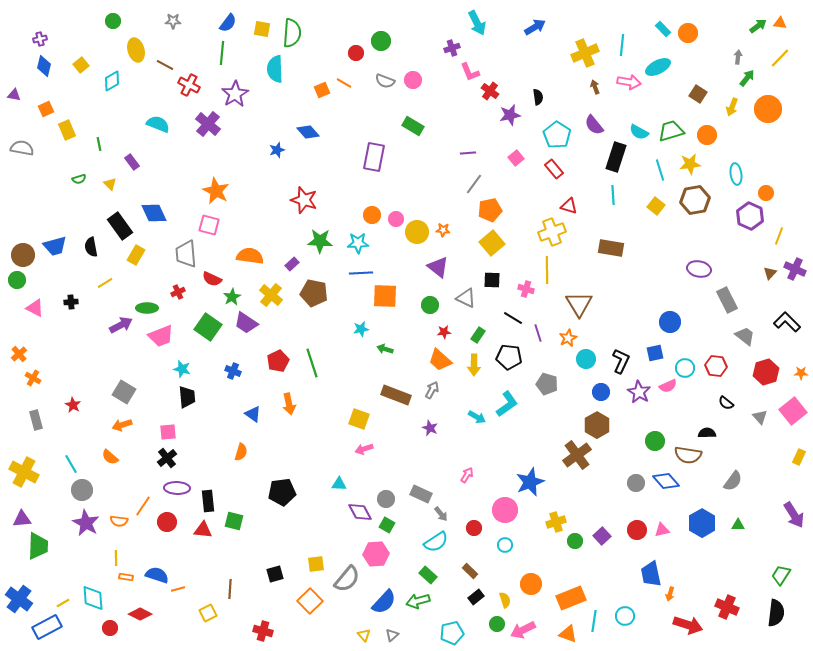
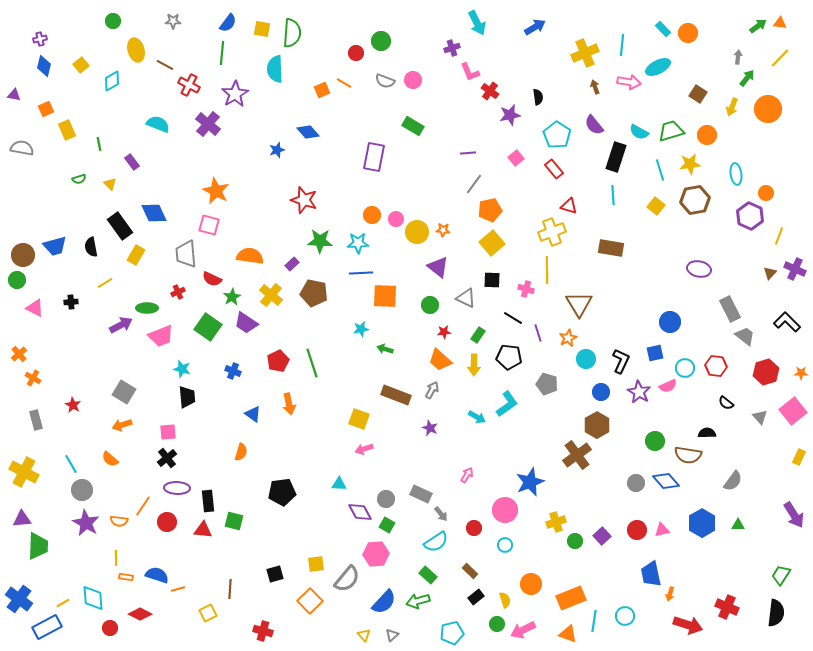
gray rectangle at (727, 300): moved 3 px right, 9 px down
orange semicircle at (110, 457): moved 2 px down
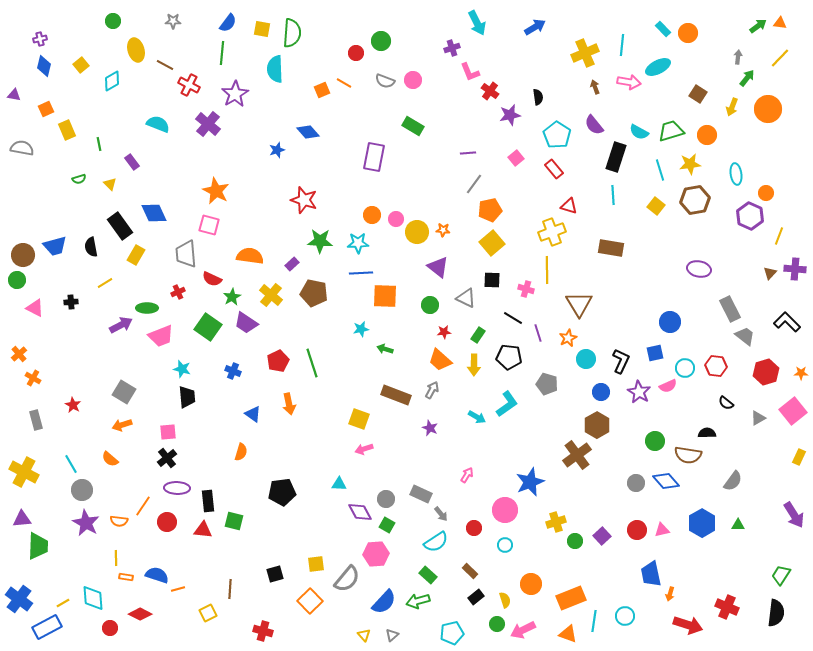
purple cross at (795, 269): rotated 20 degrees counterclockwise
gray triangle at (760, 417): moved 2 px left, 1 px down; rotated 42 degrees clockwise
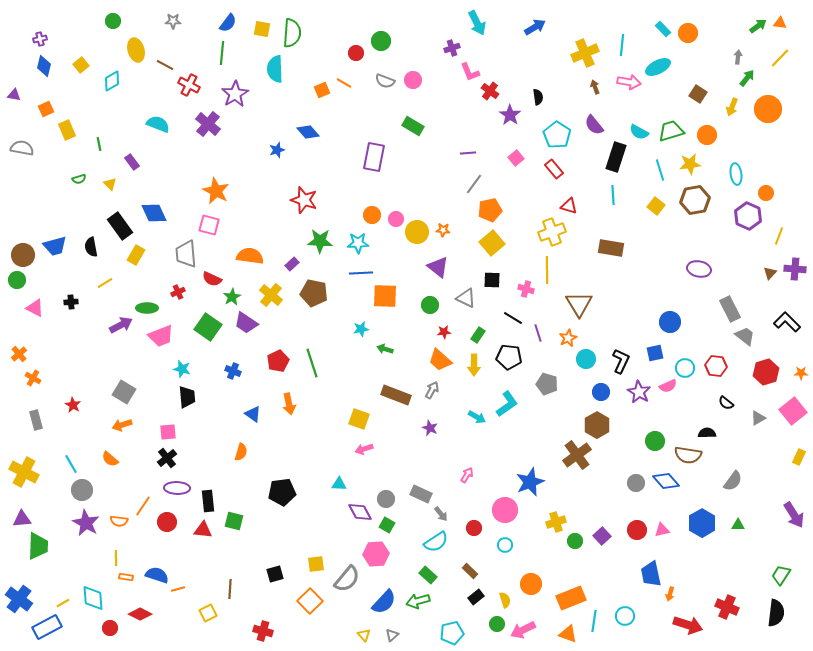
purple star at (510, 115): rotated 25 degrees counterclockwise
purple hexagon at (750, 216): moved 2 px left
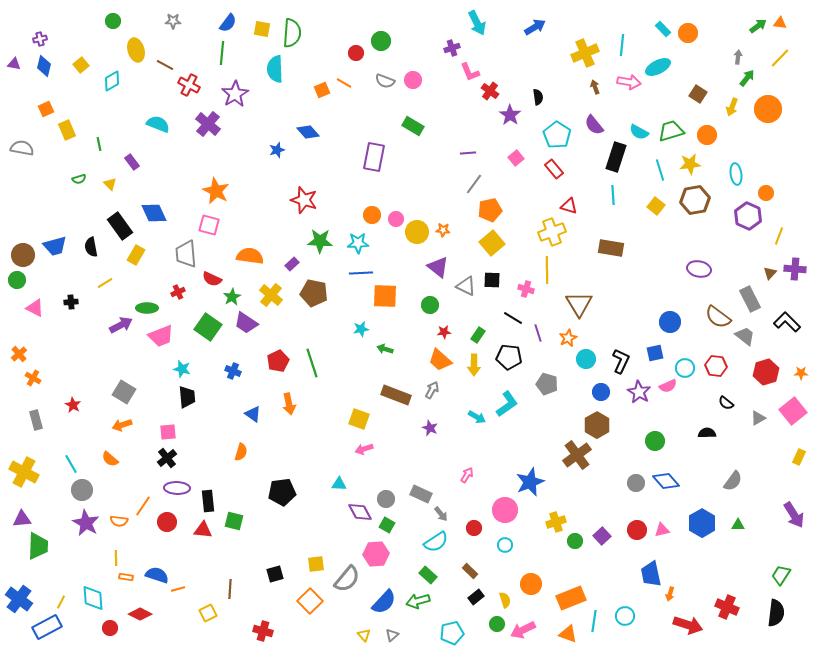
purple triangle at (14, 95): moved 31 px up
gray triangle at (466, 298): moved 12 px up
gray rectangle at (730, 309): moved 20 px right, 10 px up
brown semicircle at (688, 455): moved 30 px right, 138 px up; rotated 28 degrees clockwise
yellow line at (63, 603): moved 2 px left, 1 px up; rotated 32 degrees counterclockwise
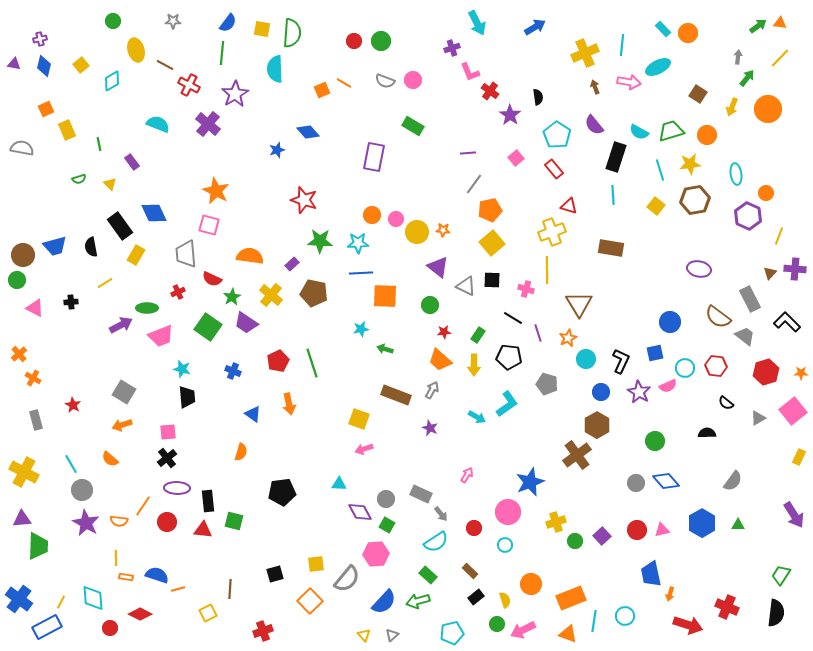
red circle at (356, 53): moved 2 px left, 12 px up
pink circle at (505, 510): moved 3 px right, 2 px down
red cross at (263, 631): rotated 36 degrees counterclockwise
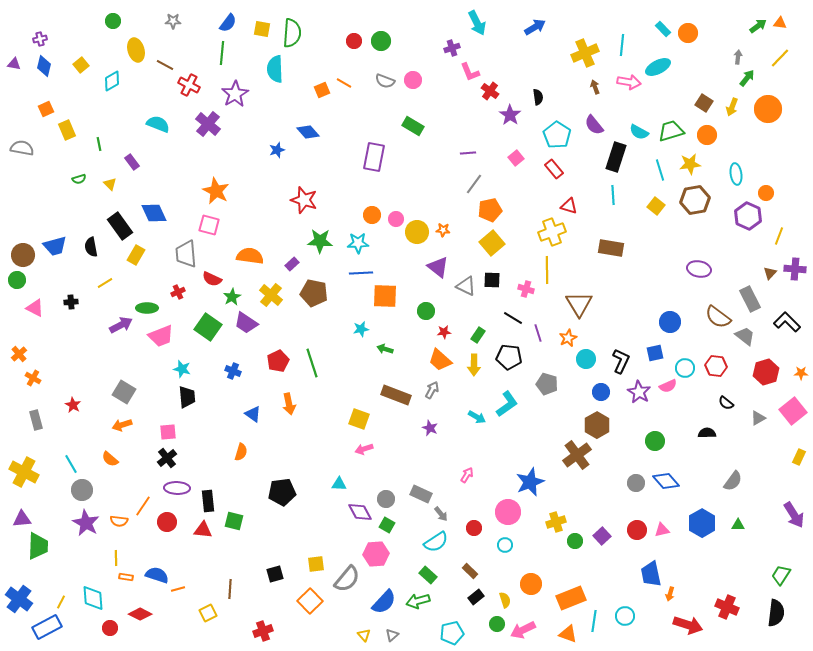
brown square at (698, 94): moved 6 px right, 9 px down
green circle at (430, 305): moved 4 px left, 6 px down
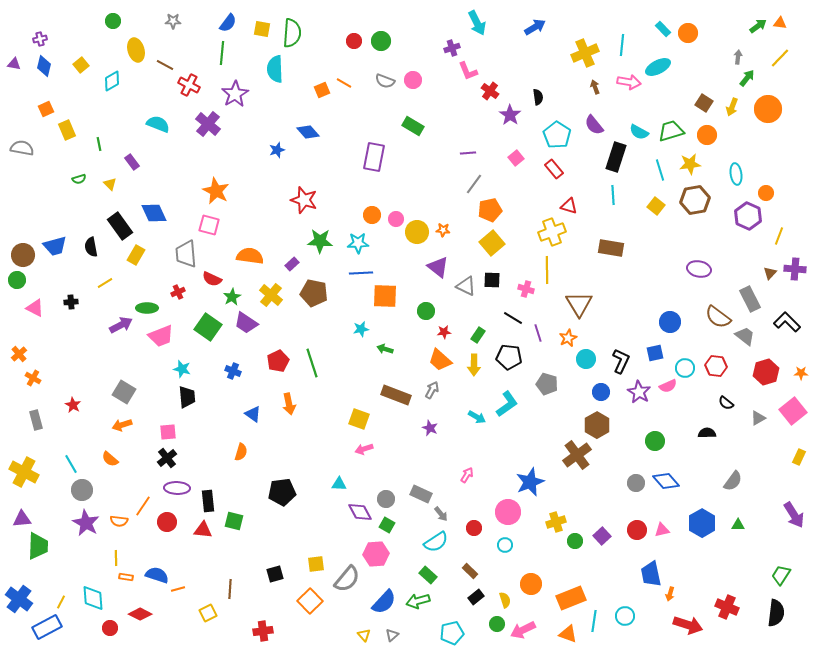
pink L-shape at (470, 72): moved 2 px left, 1 px up
red cross at (263, 631): rotated 12 degrees clockwise
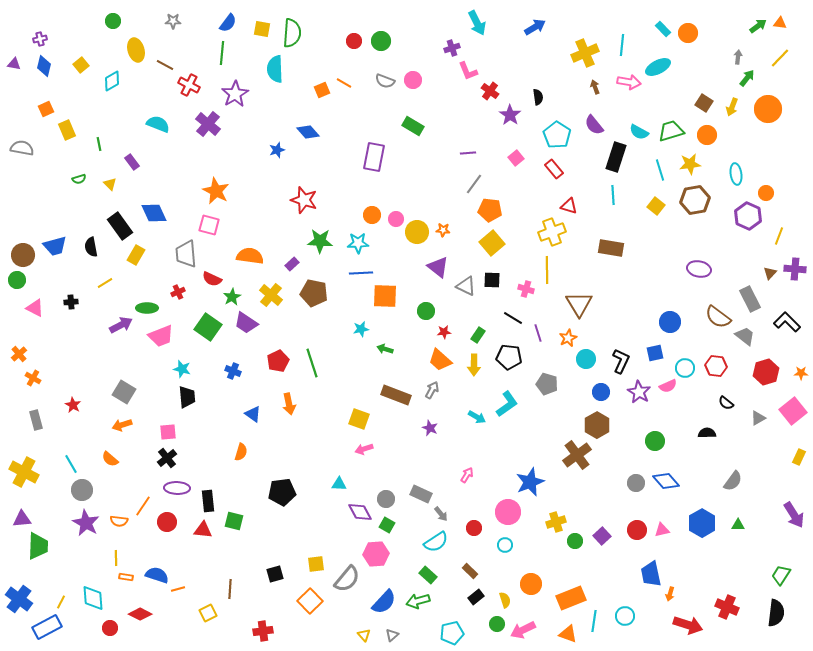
orange pentagon at (490, 210): rotated 20 degrees clockwise
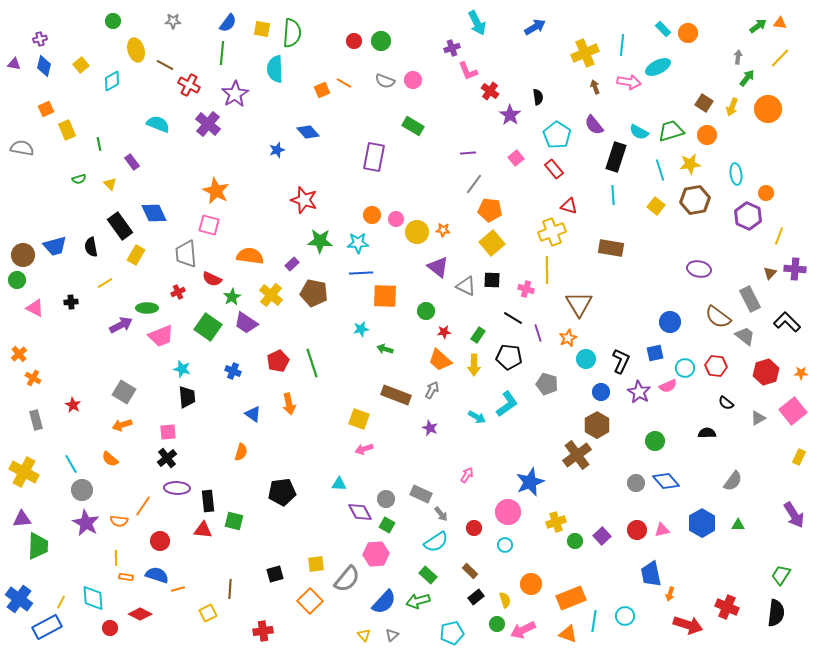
red circle at (167, 522): moved 7 px left, 19 px down
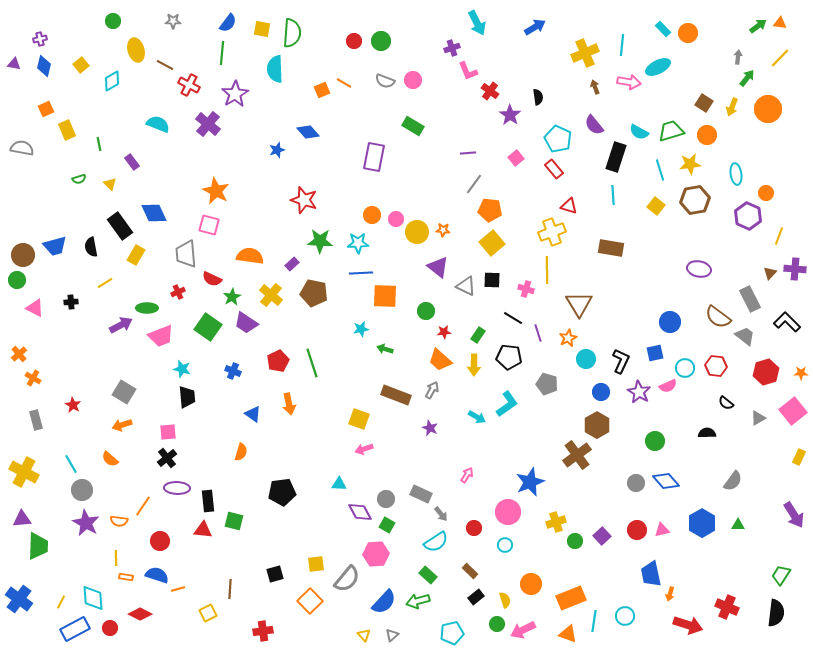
cyan pentagon at (557, 135): moved 1 px right, 4 px down; rotated 8 degrees counterclockwise
blue rectangle at (47, 627): moved 28 px right, 2 px down
